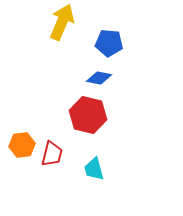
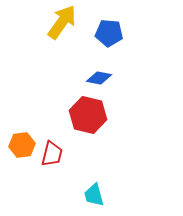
yellow arrow: rotated 12 degrees clockwise
blue pentagon: moved 10 px up
cyan trapezoid: moved 26 px down
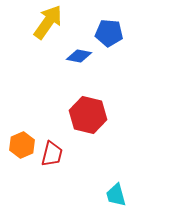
yellow arrow: moved 14 px left
blue diamond: moved 20 px left, 22 px up
orange hexagon: rotated 15 degrees counterclockwise
cyan trapezoid: moved 22 px right
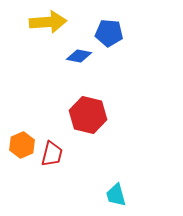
yellow arrow: rotated 51 degrees clockwise
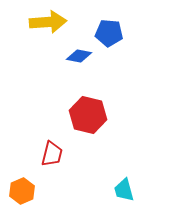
orange hexagon: moved 46 px down
cyan trapezoid: moved 8 px right, 5 px up
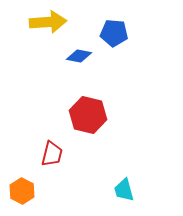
blue pentagon: moved 5 px right
orange hexagon: rotated 10 degrees counterclockwise
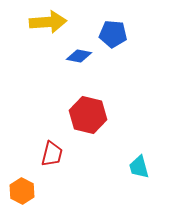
blue pentagon: moved 1 px left, 1 px down
cyan trapezoid: moved 15 px right, 23 px up
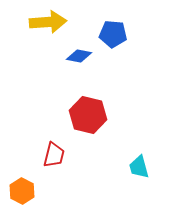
red trapezoid: moved 2 px right, 1 px down
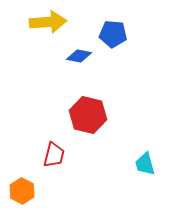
cyan trapezoid: moved 6 px right, 3 px up
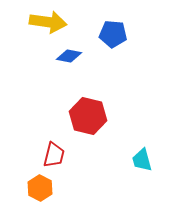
yellow arrow: rotated 12 degrees clockwise
blue diamond: moved 10 px left
red hexagon: moved 1 px down
cyan trapezoid: moved 3 px left, 4 px up
orange hexagon: moved 18 px right, 3 px up
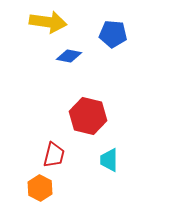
cyan trapezoid: moved 33 px left; rotated 15 degrees clockwise
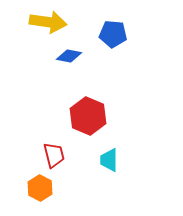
red hexagon: rotated 9 degrees clockwise
red trapezoid: rotated 28 degrees counterclockwise
